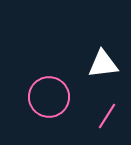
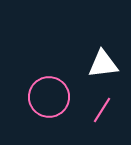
pink line: moved 5 px left, 6 px up
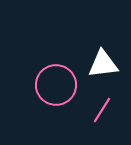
pink circle: moved 7 px right, 12 px up
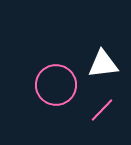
pink line: rotated 12 degrees clockwise
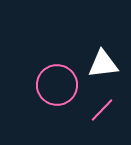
pink circle: moved 1 px right
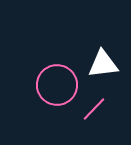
pink line: moved 8 px left, 1 px up
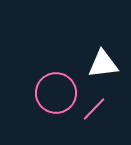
pink circle: moved 1 px left, 8 px down
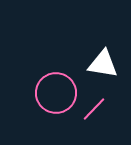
white triangle: rotated 16 degrees clockwise
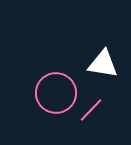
pink line: moved 3 px left, 1 px down
